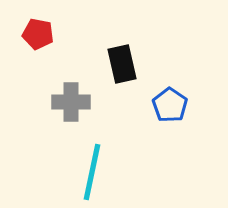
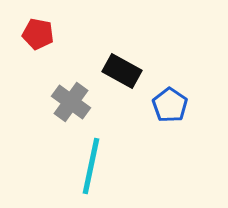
black rectangle: moved 7 px down; rotated 48 degrees counterclockwise
gray cross: rotated 36 degrees clockwise
cyan line: moved 1 px left, 6 px up
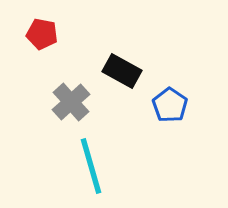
red pentagon: moved 4 px right
gray cross: rotated 12 degrees clockwise
cyan line: rotated 28 degrees counterclockwise
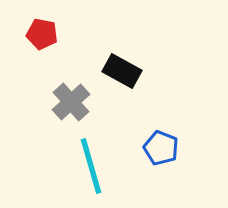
blue pentagon: moved 9 px left, 43 px down; rotated 12 degrees counterclockwise
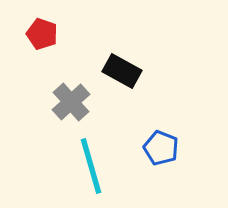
red pentagon: rotated 8 degrees clockwise
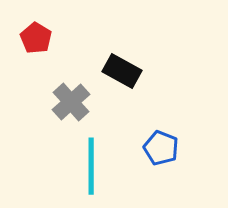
red pentagon: moved 6 px left, 4 px down; rotated 12 degrees clockwise
cyan line: rotated 16 degrees clockwise
